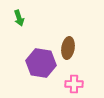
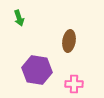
brown ellipse: moved 1 px right, 7 px up
purple hexagon: moved 4 px left, 7 px down
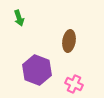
purple hexagon: rotated 12 degrees clockwise
pink cross: rotated 24 degrees clockwise
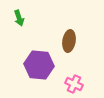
purple hexagon: moved 2 px right, 5 px up; rotated 16 degrees counterclockwise
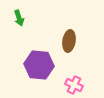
pink cross: moved 1 px down
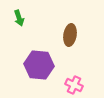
brown ellipse: moved 1 px right, 6 px up
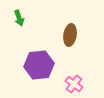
purple hexagon: rotated 12 degrees counterclockwise
pink cross: moved 1 px up; rotated 12 degrees clockwise
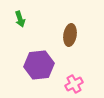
green arrow: moved 1 px right, 1 px down
pink cross: rotated 24 degrees clockwise
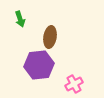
brown ellipse: moved 20 px left, 2 px down
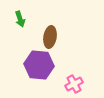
purple hexagon: rotated 12 degrees clockwise
